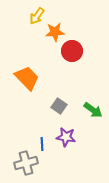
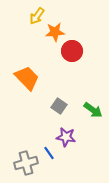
blue line: moved 7 px right, 9 px down; rotated 32 degrees counterclockwise
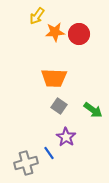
red circle: moved 7 px right, 17 px up
orange trapezoid: moved 27 px right; rotated 136 degrees clockwise
purple star: rotated 24 degrees clockwise
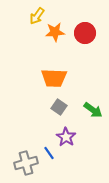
red circle: moved 6 px right, 1 px up
gray square: moved 1 px down
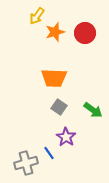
orange star: rotated 12 degrees counterclockwise
